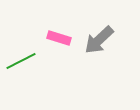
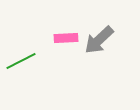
pink rectangle: moved 7 px right; rotated 20 degrees counterclockwise
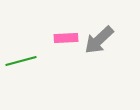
green line: rotated 12 degrees clockwise
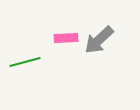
green line: moved 4 px right, 1 px down
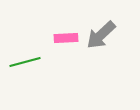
gray arrow: moved 2 px right, 5 px up
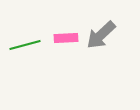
green line: moved 17 px up
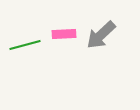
pink rectangle: moved 2 px left, 4 px up
